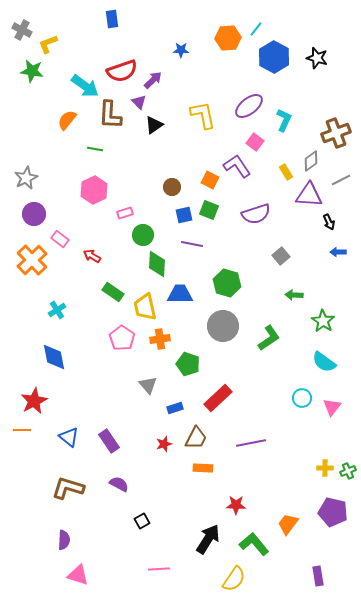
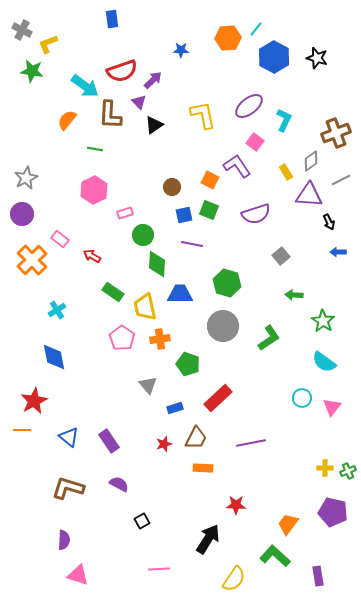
purple circle at (34, 214): moved 12 px left
green L-shape at (254, 544): moved 21 px right, 12 px down; rotated 8 degrees counterclockwise
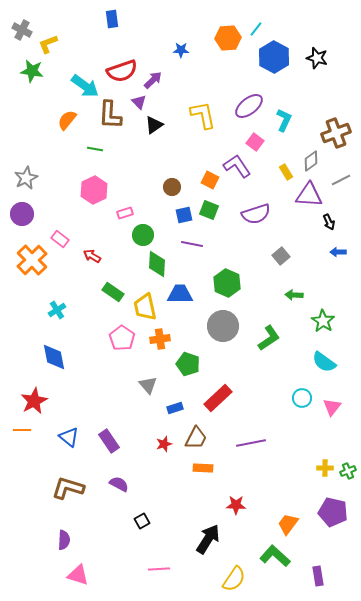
green hexagon at (227, 283): rotated 8 degrees clockwise
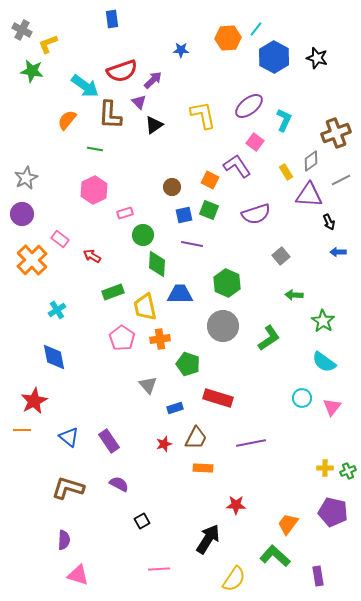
green rectangle at (113, 292): rotated 55 degrees counterclockwise
red rectangle at (218, 398): rotated 60 degrees clockwise
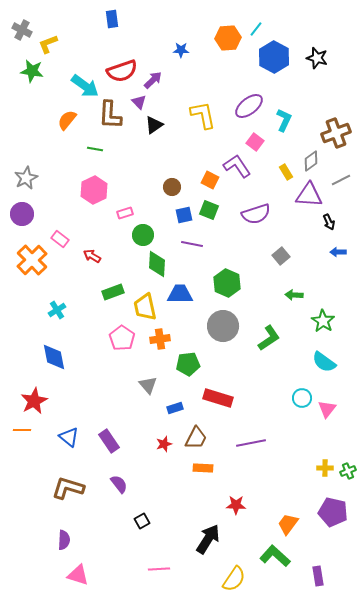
green pentagon at (188, 364): rotated 25 degrees counterclockwise
pink triangle at (332, 407): moved 5 px left, 2 px down
purple semicircle at (119, 484): rotated 24 degrees clockwise
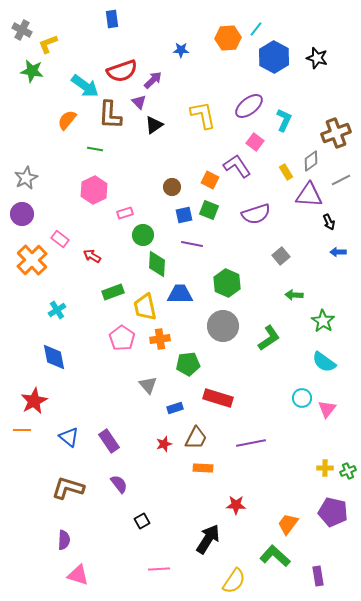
yellow semicircle at (234, 579): moved 2 px down
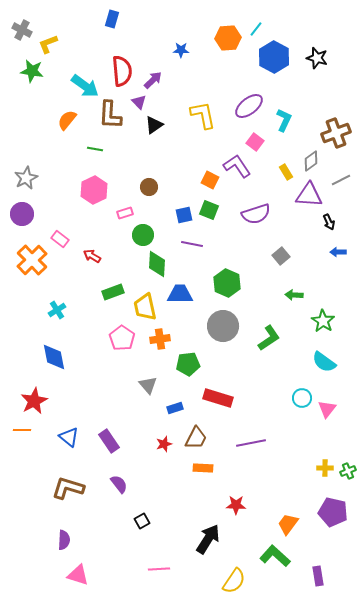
blue rectangle at (112, 19): rotated 24 degrees clockwise
red semicircle at (122, 71): rotated 76 degrees counterclockwise
brown circle at (172, 187): moved 23 px left
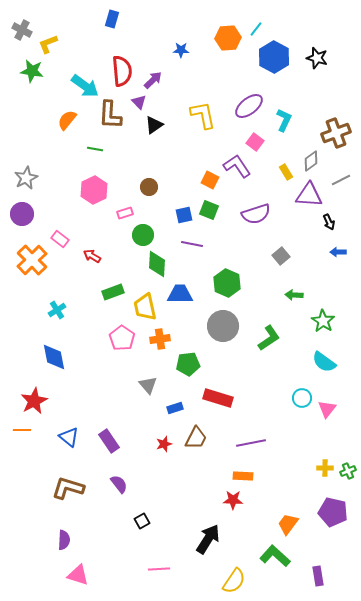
orange rectangle at (203, 468): moved 40 px right, 8 px down
red star at (236, 505): moved 3 px left, 5 px up
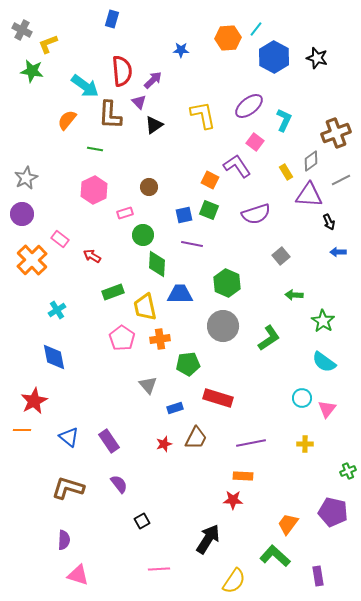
yellow cross at (325, 468): moved 20 px left, 24 px up
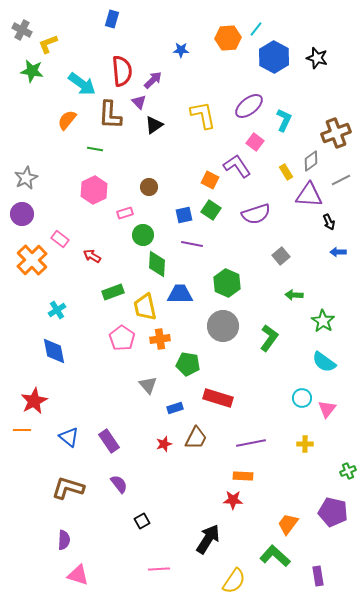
cyan arrow at (85, 86): moved 3 px left, 2 px up
green square at (209, 210): moved 2 px right; rotated 12 degrees clockwise
green L-shape at (269, 338): rotated 20 degrees counterclockwise
blue diamond at (54, 357): moved 6 px up
green pentagon at (188, 364): rotated 15 degrees clockwise
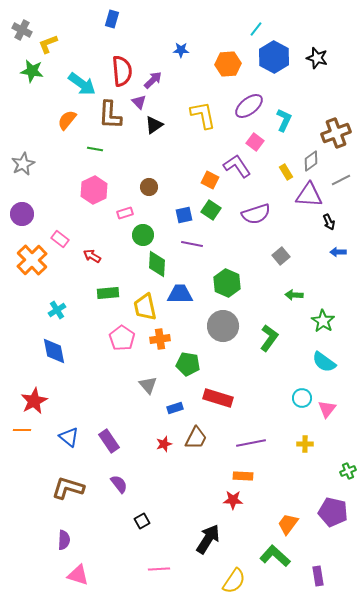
orange hexagon at (228, 38): moved 26 px down
gray star at (26, 178): moved 3 px left, 14 px up
green rectangle at (113, 292): moved 5 px left, 1 px down; rotated 15 degrees clockwise
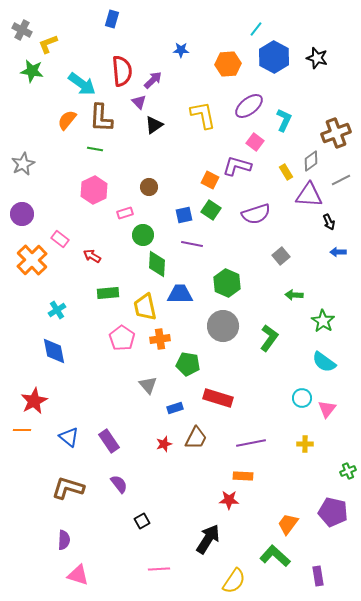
brown L-shape at (110, 115): moved 9 px left, 3 px down
purple L-shape at (237, 166): rotated 40 degrees counterclockwise
red star at (233, 500): moved 4 px left
